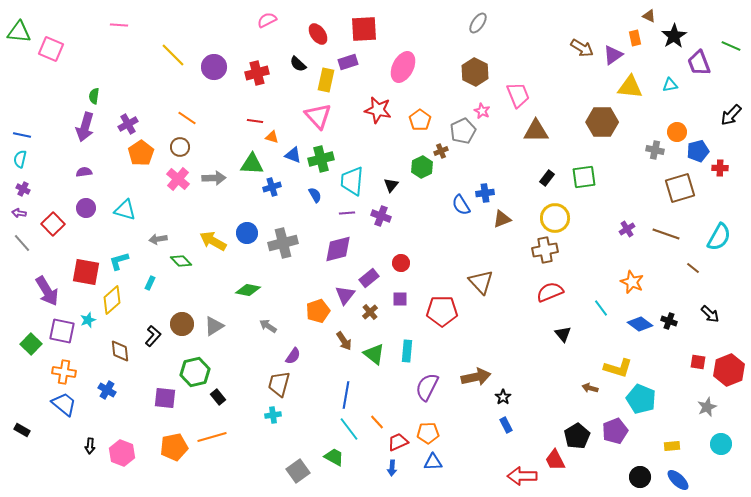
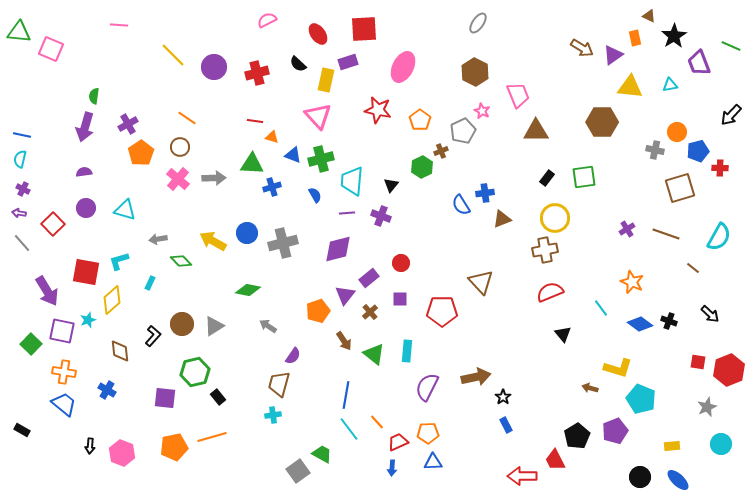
green trapezoid at (334, 457): moved 12 px left, 3 px up
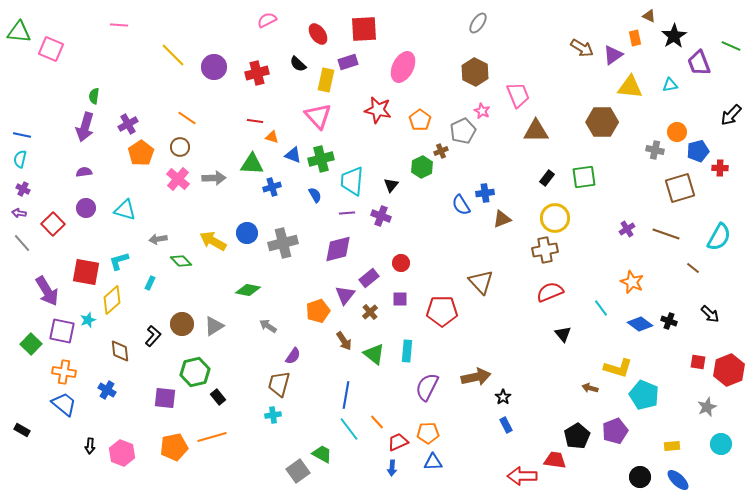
cyan pentagon at (641, 399): moved 3 px right, 4 px up
red trapezoid at (555, 460): rotated 125 degrees clockwise
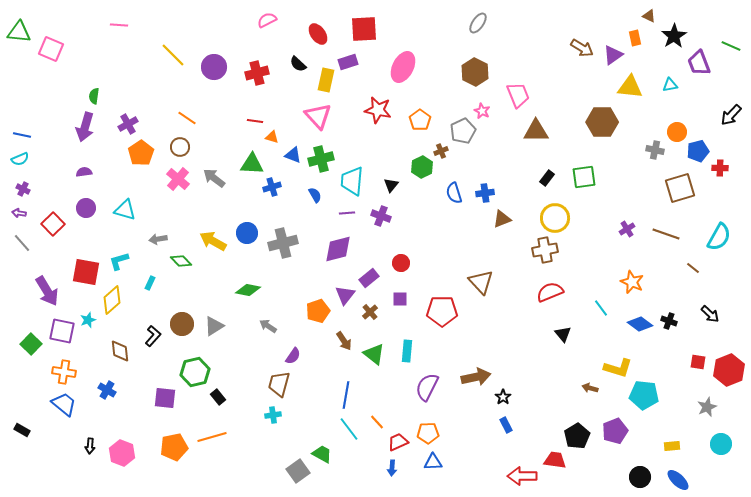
cyan semicircle at (20, 159): rotated 126 degrees counterclockwise
gray arrow at (214, 178): rotated 140 degrees counterclockwise
blue semicircle at (461, 205): moved 7 px left, 12 px up; rotated 15 degrees clockwise
cyan pentagon at (644, 395): rotated 16 degrees counterclockwise
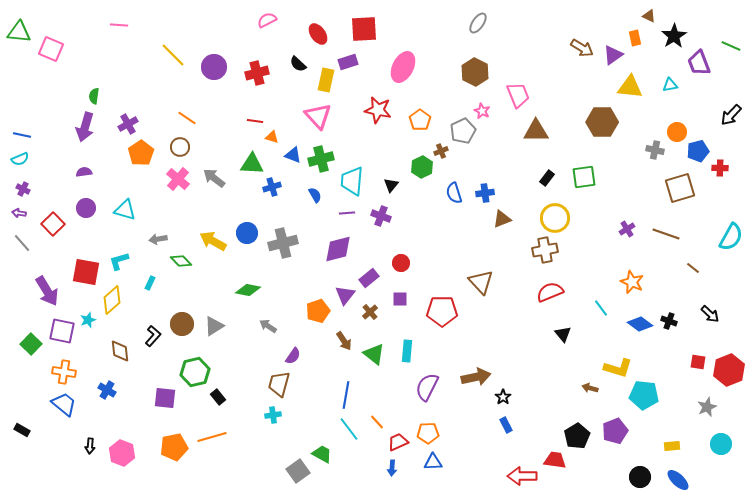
cyan semicircle at (719, 237): moved 12 px right
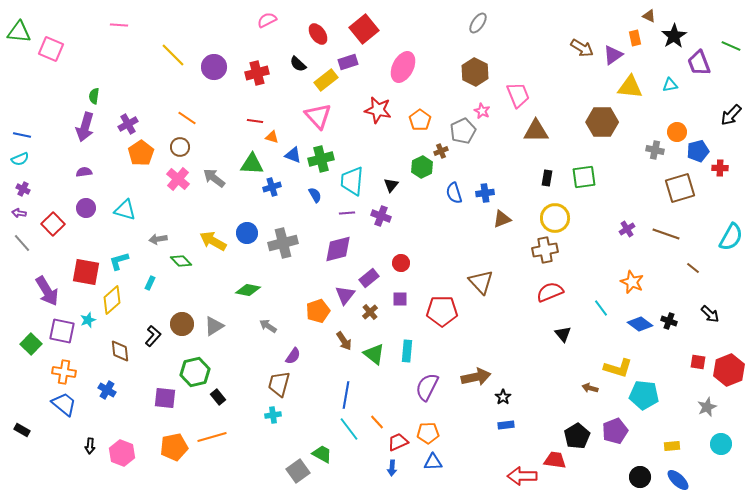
red square at (364, 29): rotated 36 degrees counterclockwise
yellow rectangle at (326, 80): rotated 40 degrees clockwise
black rectangle at (547, 178): rotated 28 degrees counterclockwise
blue rectangle at (506, 425): rotated 70 degrees counterclockwise
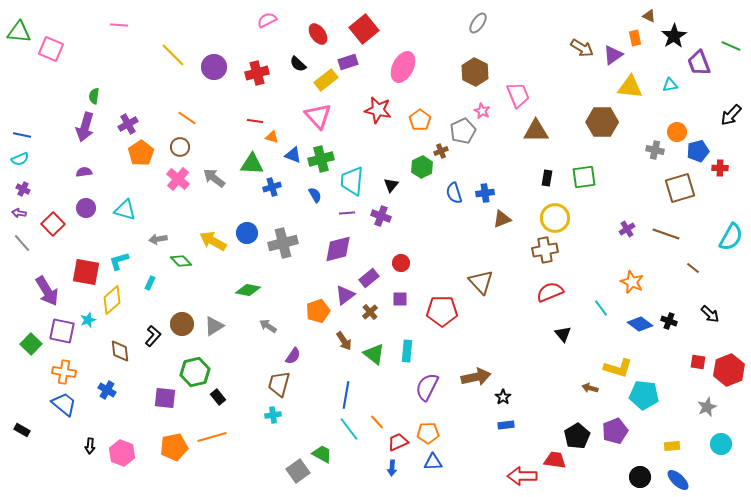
purple triangle at (345, 295): rotated 15 degrees clockwise
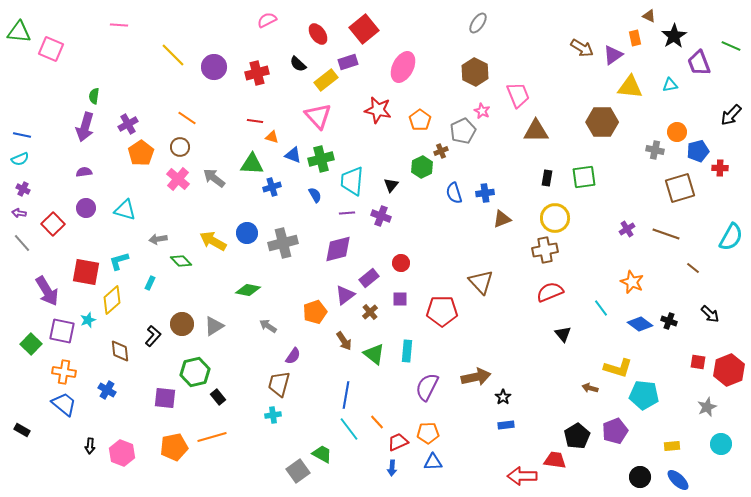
orange pentagon at (318, 311): moved 3 px left, 1 px down
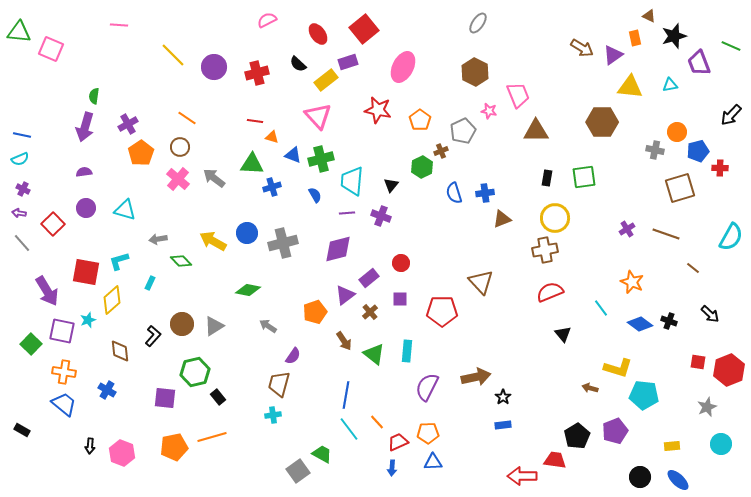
black star at (674, 36): rotated 15 degrees clockwise
pink star at (482, 111): moved 7 px right; rotated 14 degrees counterclockwise
blue rectangle at (506, 425): moved 3 px left
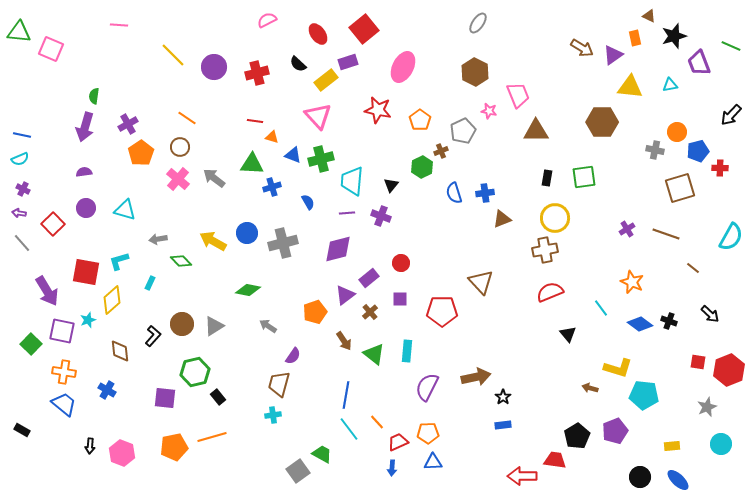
blue semicircle at (315, 195): moved 7 px left, 7 px down
black triangle at (563, 334): moved 5 px right
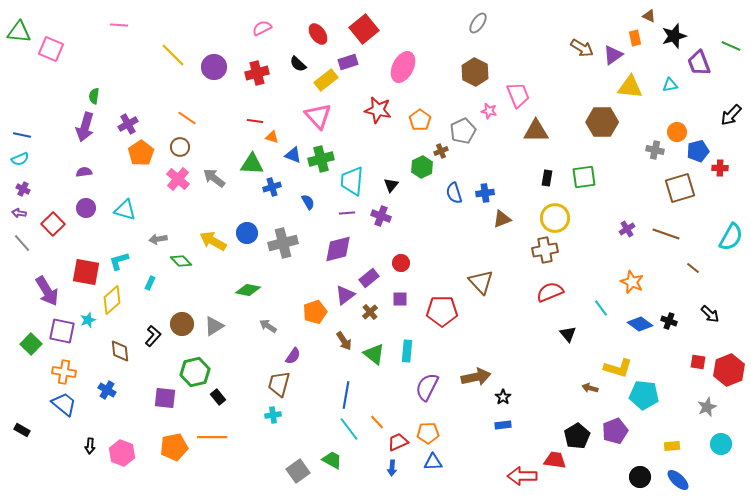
pink semicircle at (267, 20): moved 5 px left, 8 px down
orange line at (212, 437): rotated 16 degrees clockwise
green trapezoid at (322, 454): moved 10 px right, 6 px down
